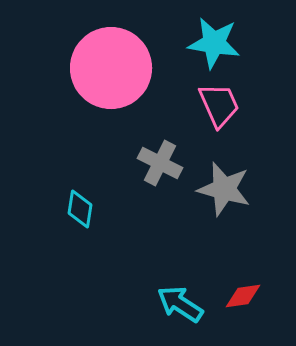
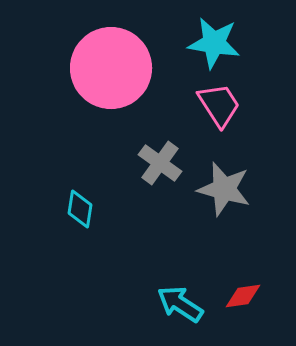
pink trapezoid: rotated 9 degrees counterclockwise
gray cross: rotated 9 degrees clockwise
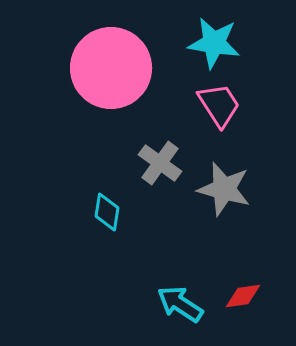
cyan diamond: moved 27 px right, 3 px down
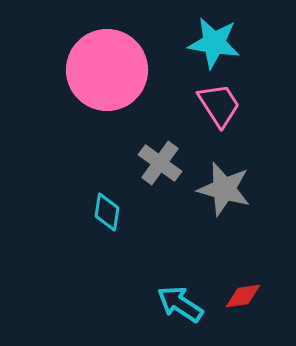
pink circle: moved 4 px left, 2 px down
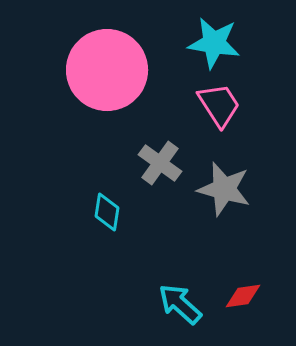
cyan arrow: rotated 9 degrees clockwise
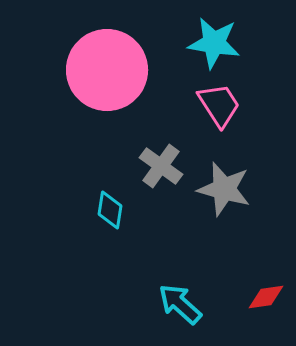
gray cross: moved 1 px right, 3 px down
cyan diamond: moved 3 px right, 2 px up
red diamond: moved 23 px right, 1 px down
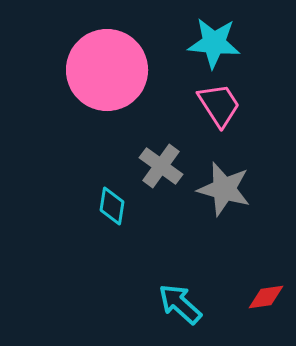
cyan star: rotated 4 degrees counterclockwise
cyan diamond: moved 2 px right, 4 px up
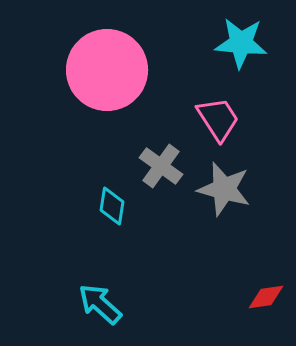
cyan star: moved 27 px right
pink trapezoid: moved 1 px left, 14 px down
cyan arrow: moved 80 px left
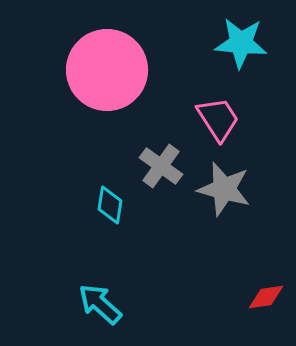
cyan diamond: moved 2 px left, 1 px up
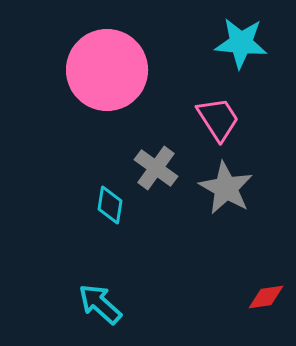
gray cross: moved 5 px left, 2 px down
gray star: moved 2 px right, 1 px up; rotated 14 degrees clockwise
